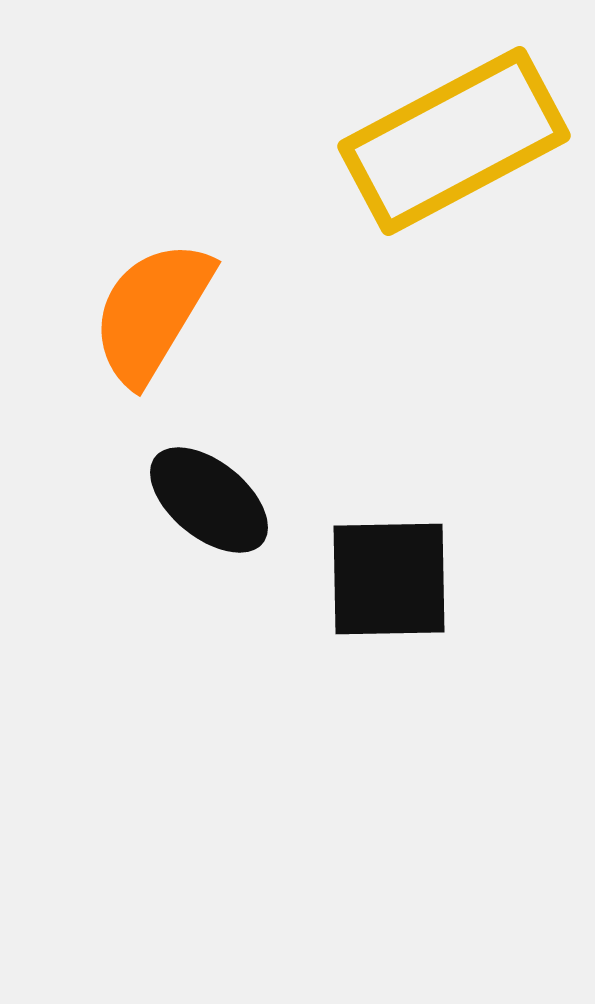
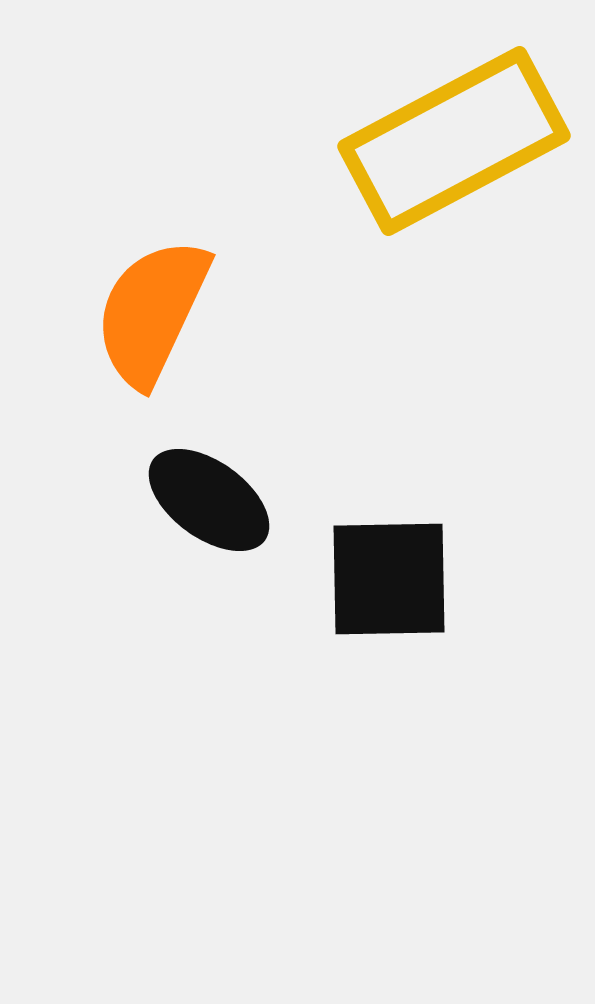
orange semicircle: rotated 6 degrees counterclockwise
black ellipse: rotated 3 degrees counterclockwise
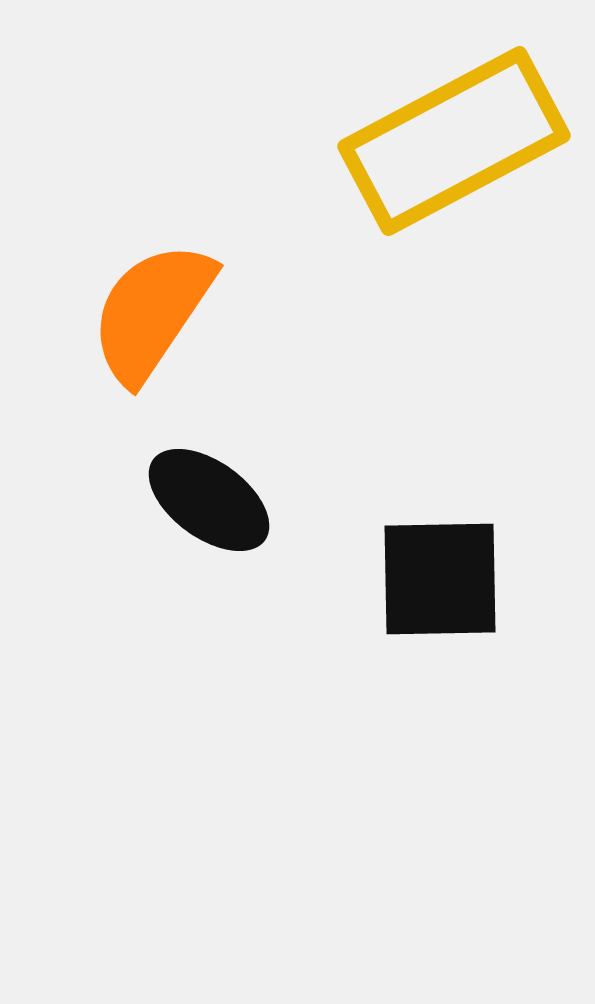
orange semicircle: rotated 9 degrees clockwise
black square: moved 51 px right
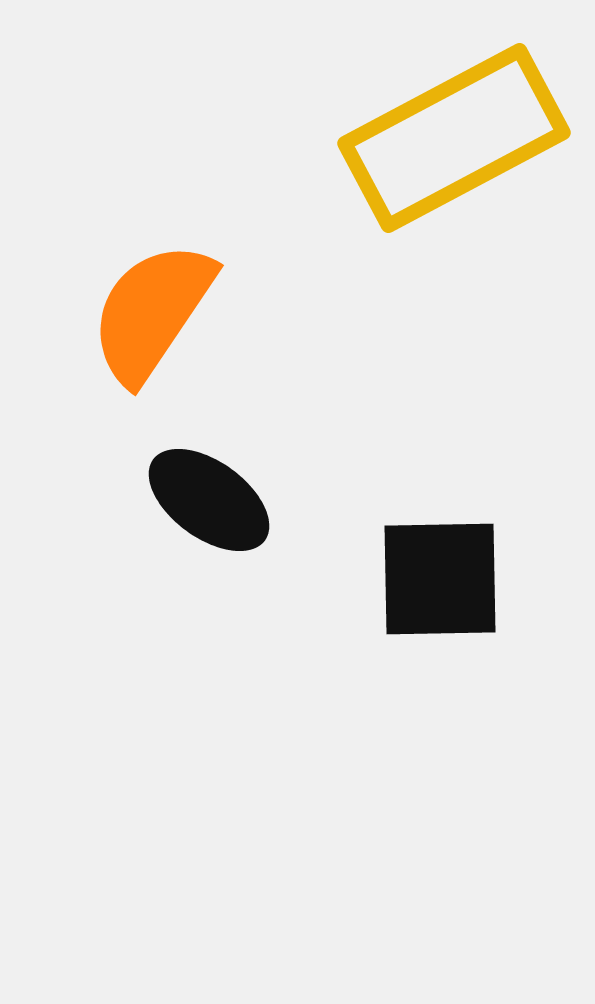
yellow rectangle: moved 3 px up
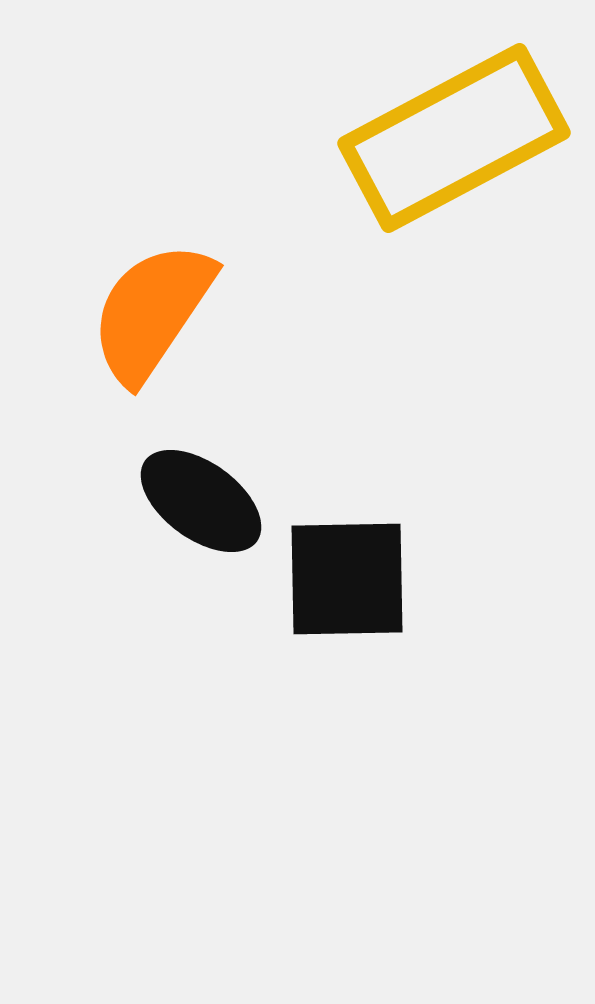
black ellipse: moved 8 px left, 1 px down
black square: moved 93 px left
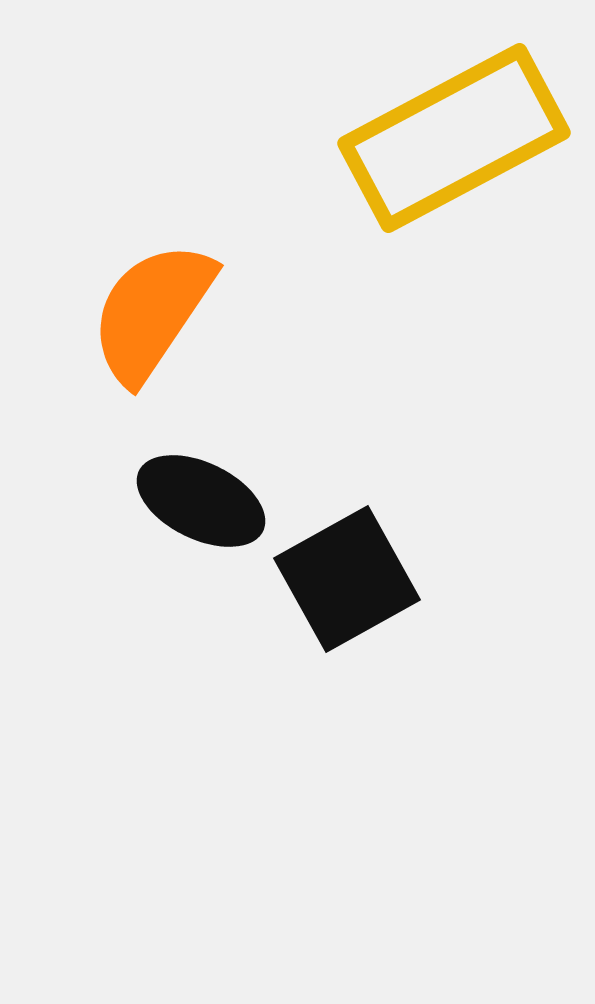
black ellipse: rotated 10 degrees counterclockwise
black square: rotated 28 degrees counterclockwise
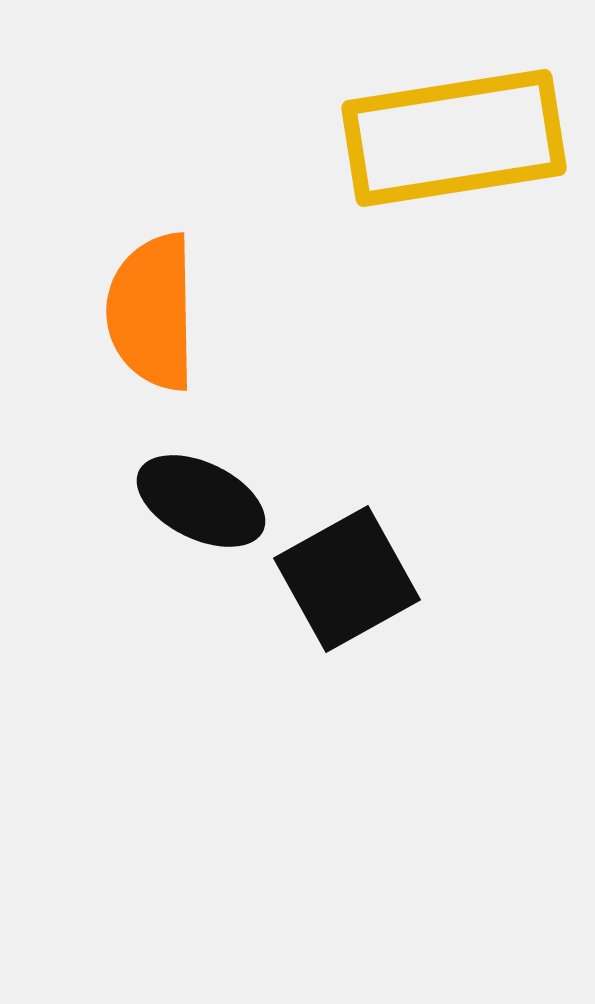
yellow rectangle: rotated 19 degrees clockwise
orange semicircle: rotated 35 degrees counterclockwise
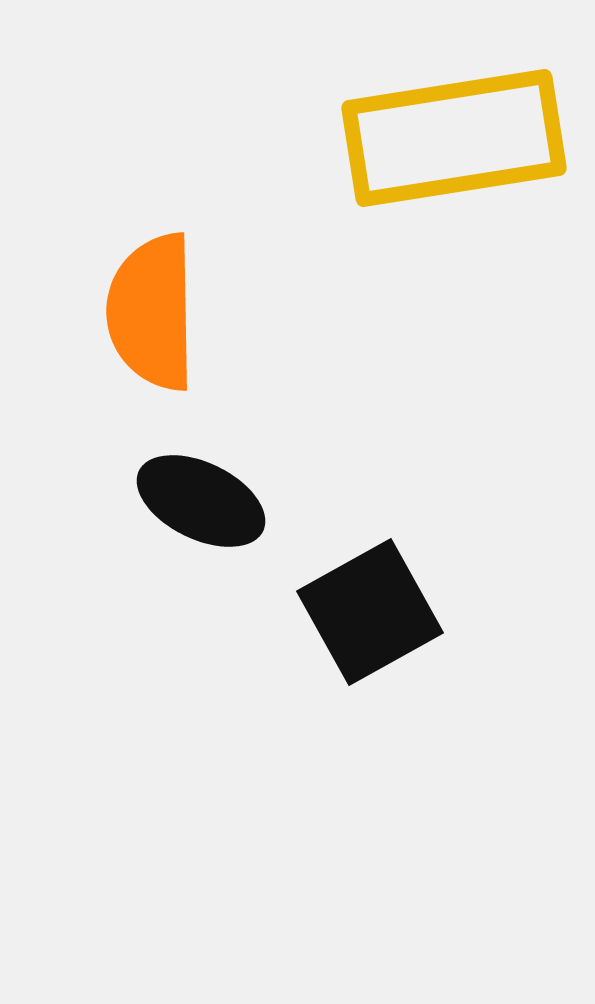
black square: moved 23 px right, 33 px down
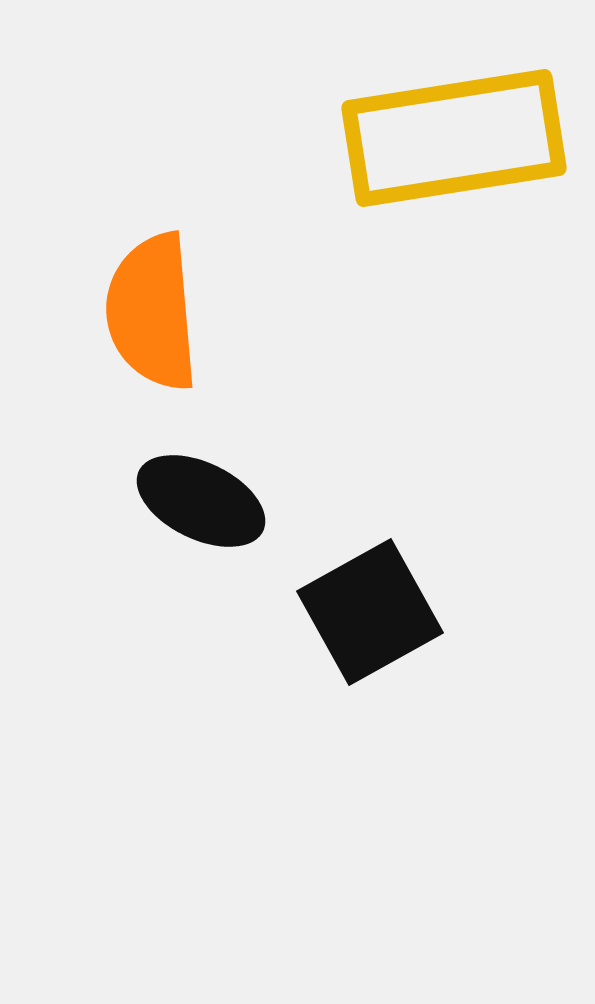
orange semicircle: rotated 4 degrees counterclockwise
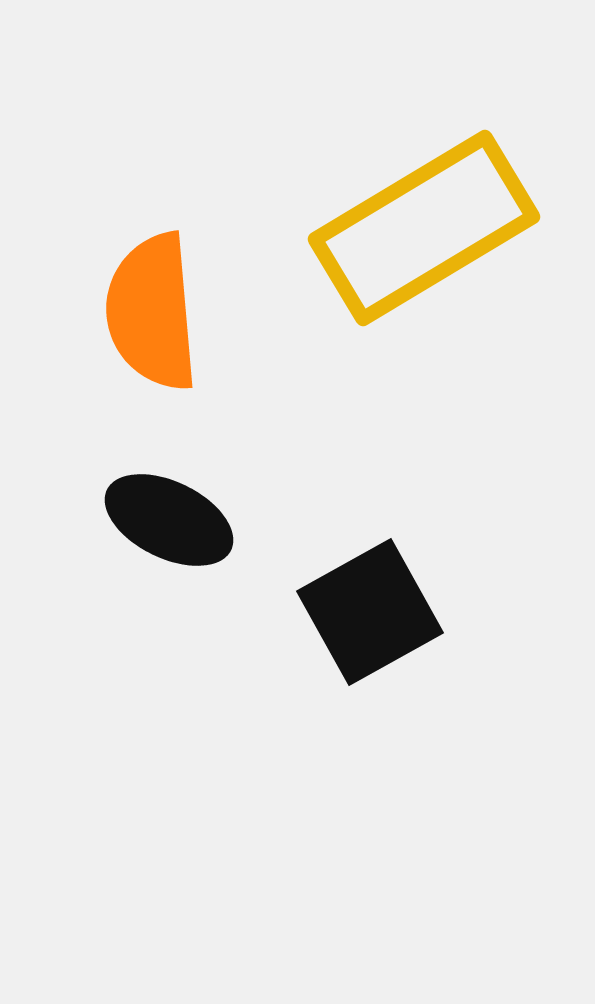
yellow rectangle: moved 30 px left, 90 px down; rotated 22 degrees counterclockwise
black ellipse: moved 32 px left, 19 px down
